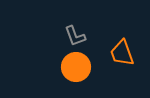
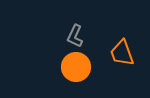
gray L-shape: rotated 45 degrees clockwise
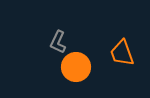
gray L-shape: moved 17 px left, 6 px down
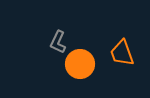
orange circle: moved 4 px right, 3 px up
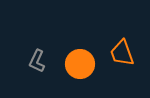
gray L-shape: moved 21 px left, 19 px down
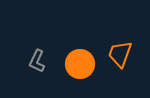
orange trapezoid: moved 2 px left, 1 px down; rotated 40 degrees clockwise
